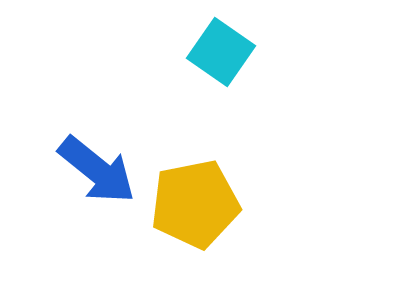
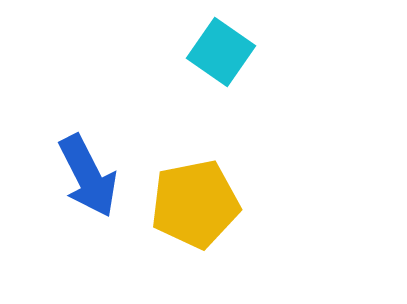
blue arrow: moved 9 px left, 6 px down; rotated 24 degrees clockwise
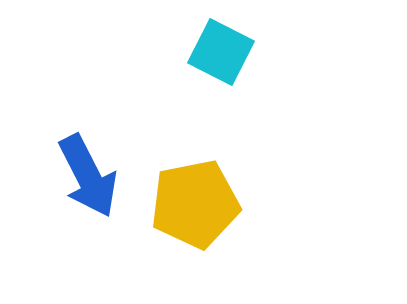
cyan square: rotated 8 degrees counterclockwise
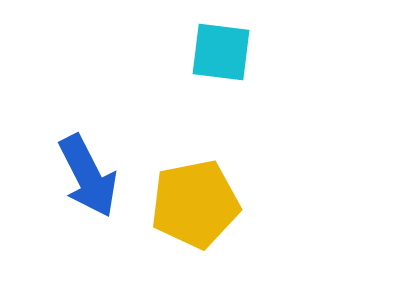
cyan square: rotated 20 degrees counterclockwise
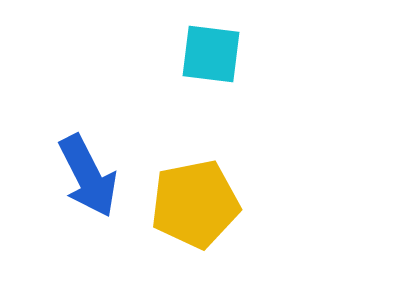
cyan square: moved 10 px left, 2 px down
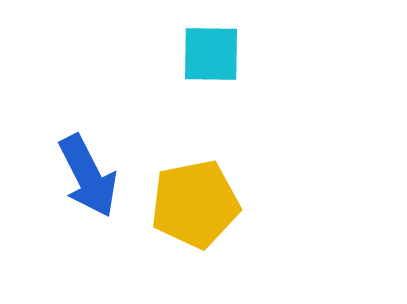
cyan square: rotated 6 degrees counterclockwise
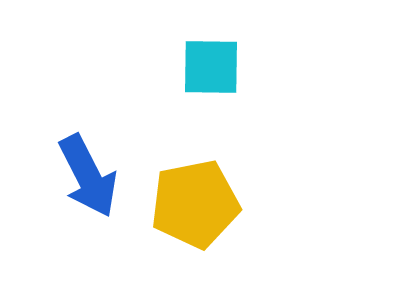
cyan square: moved 13 px down
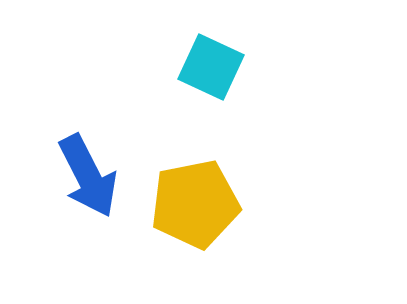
cyan square: rotated 24 degrees clockwise
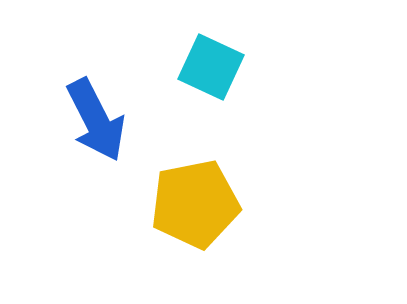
blue arrow: moved 8 px right, 56 px up
